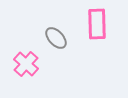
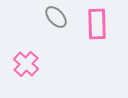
gray ellipse: moved 21 px up
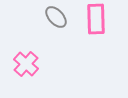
pink rectangle: moved 1 px left, 5 px up
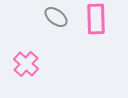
gray ellipse: rotated 10 degrees counterclockwise
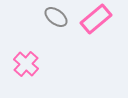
pink rectangle: rotated 52 degrees clockwise
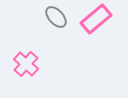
gray ellipse: rotated 10 degrees clockwise
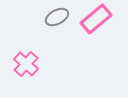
gray ellipse: moved 1 px right; rotated 75 degrees counterclockwise
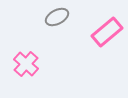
pink rectangle: moved 11 px right, 13 px down
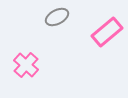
pink cross: moved 1 px down
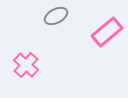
gray ellipse: moved 1 px left, 1 px up
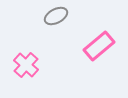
pink rectangle: moved 8 px left, 14 px down
